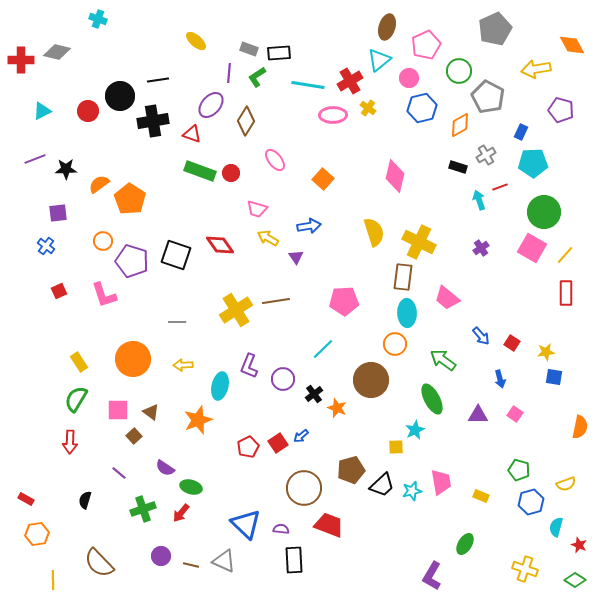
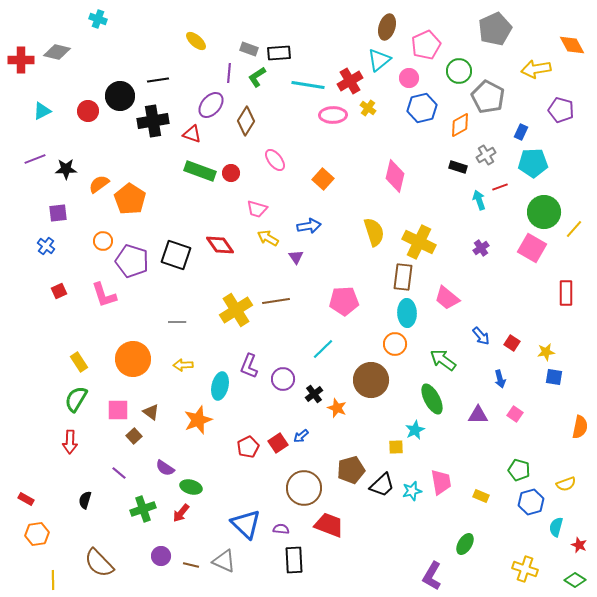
yellow line at (565, 255): moved 9 px right, 26 px up
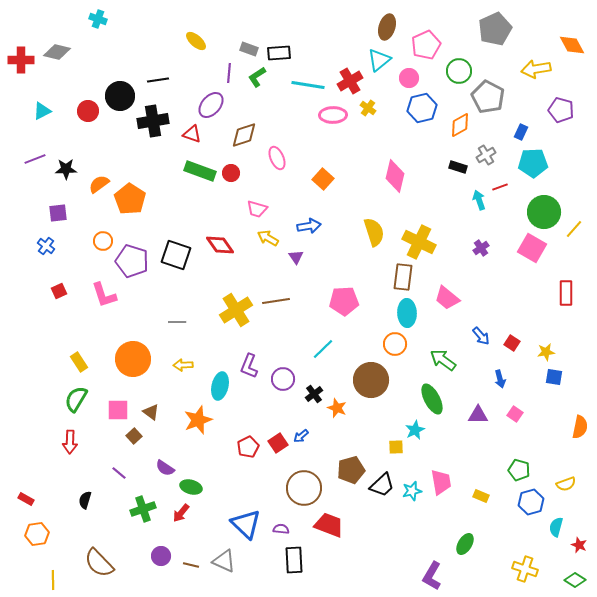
brown diamond at (246, 121): moved 2 px left, 14 px down; rotated 40 degrees clockwise
pink ellipse at (275, 160): moved 2 px right, 2 px up; rotated 15 degrees clockwise
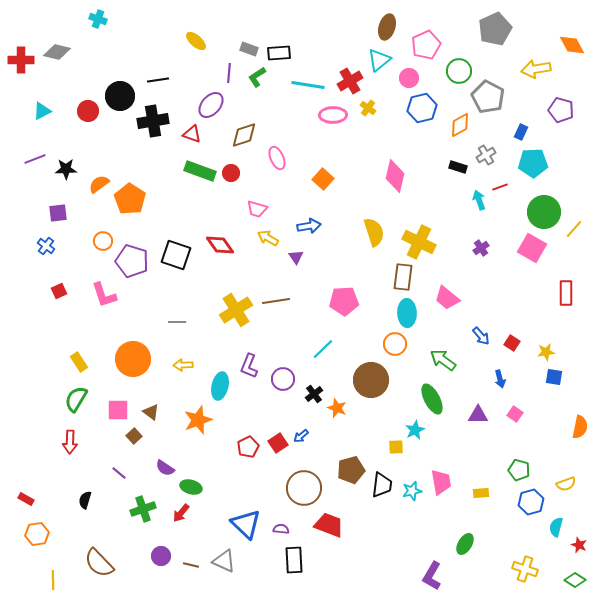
black trapezoid at (382, 485): rotated 40 degrees counterclockwise
yellow rectangle at (481, 496): moved 3 px up; rotated 28 degrees counterclockwise
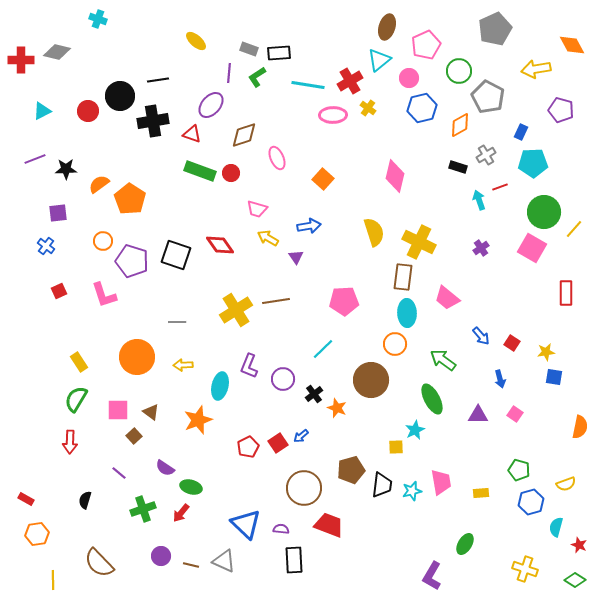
orange circle at (133, 359): moved 4 px right, 2 px up
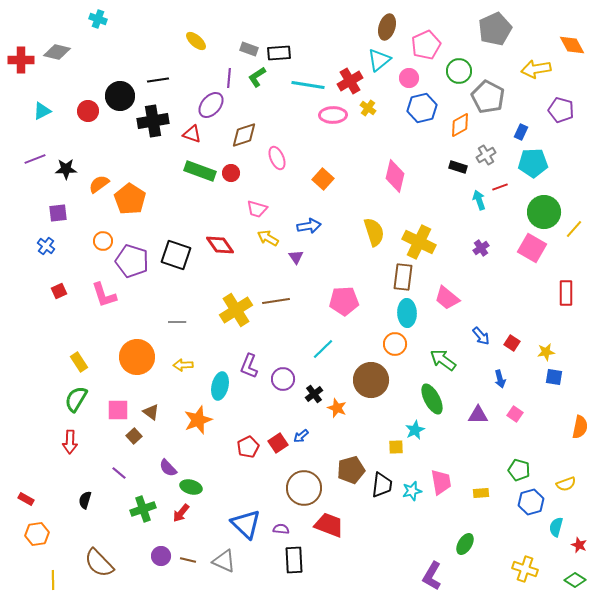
purple line at (229, 73): moved 5 px down
purple semicircle at (165, 468): moved 3 px right; rotated 12 degrees clockwise
brown line at (191, 565): moved 3 px left, 5 px up
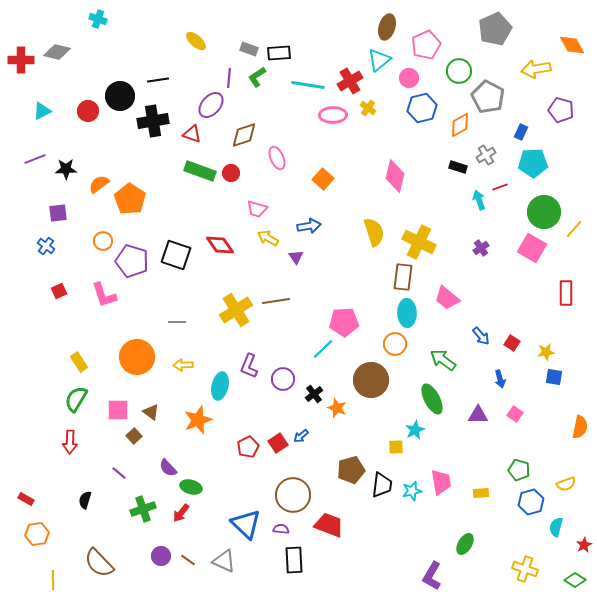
pink pentagon at (344, 301): moved 21 px down
brown circle at (304, 488): moved 11 px left, 7 px down
red star at (579, 545): moved 5 px right; rotated 21 degrees clockwise
brown line at (188, 560): rotated 21 degrees clockwise
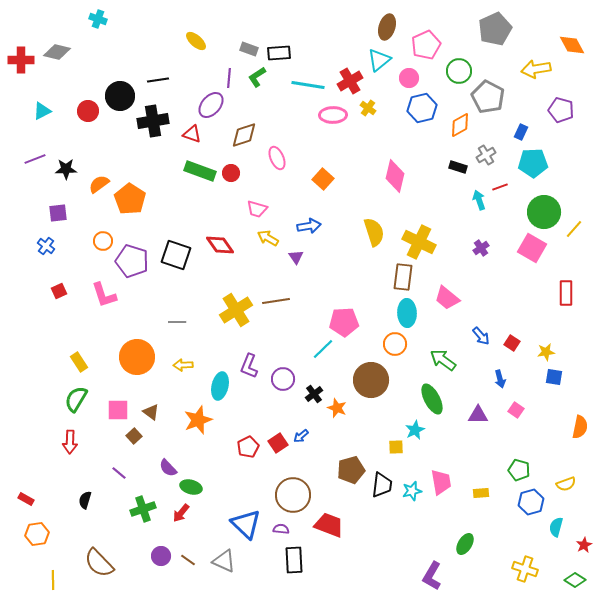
pink square at (515, 414): moved 1 px right, 4 px up
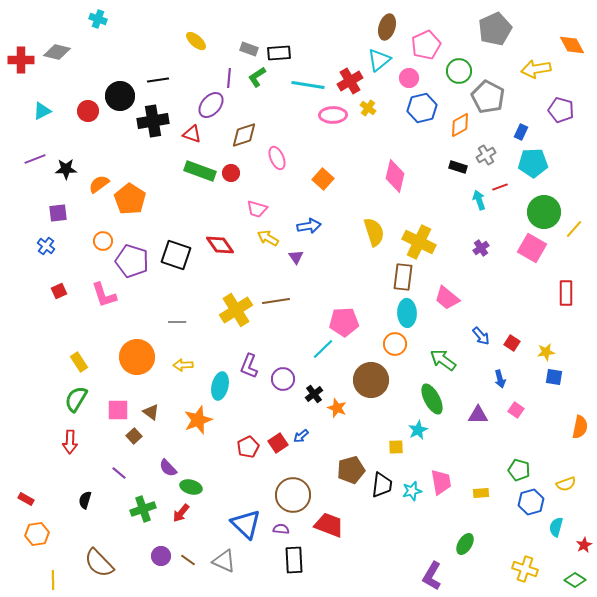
cyan star at (415, 430): moved 3 px right
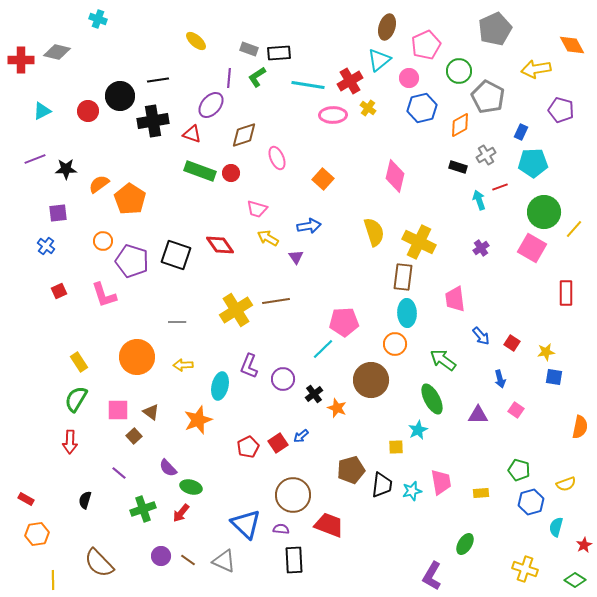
pink trapezoid at (447, 298): moved 8 px right, 1 px down; rotated 44 degrees clockwise
